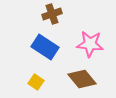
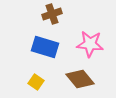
blue rectangle: rotated 16 degrees counterclockwise
brown diamond: moved 2 px left
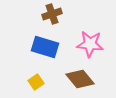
yellow square: rotated 21 degrees clockwise
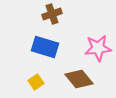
pink star: moved 8 px right, 4 px down; rotated 12 degrees counterclockwise
brown diamond: moved 1 px left
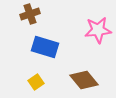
brown cross: moved 22 px left
pink star: moved 18 px up
brown diamond: moved 5 px right, 1 px down
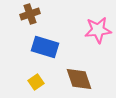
brown diamond: moved 5 px left, 1 px up; rotated 20 degrees clockwise
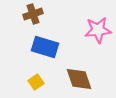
brown cross: moved 3 px right
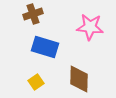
pink star: moved 8 px left, 3 px up; rotated 12 degrees clockwise
brown diamond: rotated 20 degrees clockwise
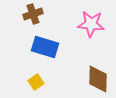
pink star: moved 1 px right, 3 px up
brown diamond: moved 19 px right
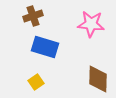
brown cross: moved 2 px down
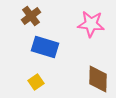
brown cross: moved 2 px left; rotated 18 degrees counterclockwise
